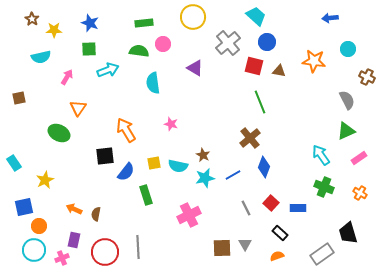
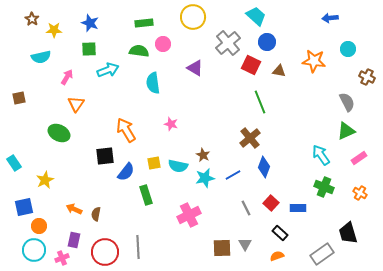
red square at (254, 66): moved 3 px left, 1 px up; rotated 12 degrees clockwise
gray semicircle at (347, 100): moved 2 px down
orange triangle at (78, 108): moved 2 px left, 4 px up
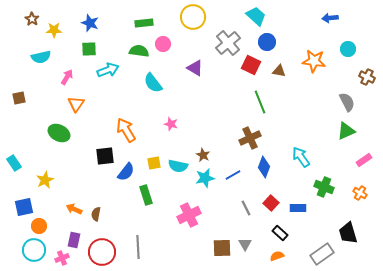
cyan semicircle at (153, 83): rotated 30 degrees counterclockwise
brown cross at (250, 138): rotated 15 degrees clockwise
cyan arrow at (321, 155): moved 20 px left, 2 px down
pink rectangle at (359, 158): moved 5 px right, 2 px down
red circle at (105, 252): moved 3 px left
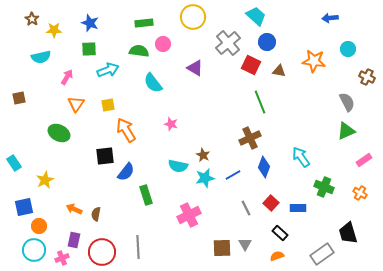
yellow square at (154, 163): moved 46 px left, 58 px up
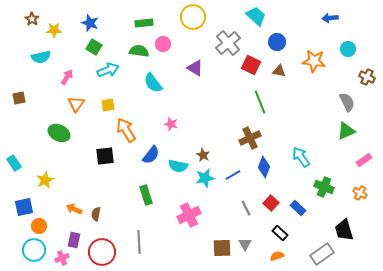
blue circle at (267, 42): moved 10 px right
green square at (89, 49): moved 5 px right, 2 px up; rotated 35 degrees clockwise
blue semicircle at (126, 172): moved 25 px right, 17 px up
blue rectangle at (298, 208): rotated 42 degrees clockwise
black trapezoid at (348, 233): moved 4 px left, 3 px up
gray line at (138, 247): moved 1 px right, 5 px up
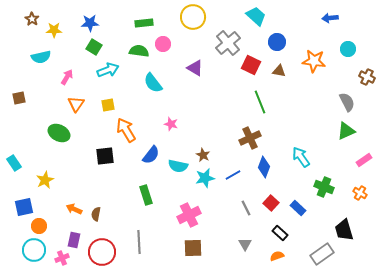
blue star at (90, 23): rotated 24 degrees counterclockwise
brown square at (222, 248): moved 29 px left
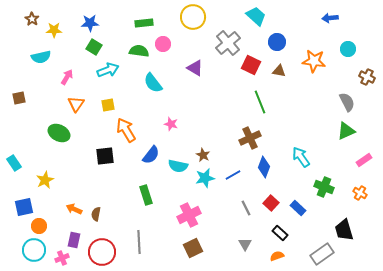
brown square at (193, 248): rotated 24 degrees counterclockwise
